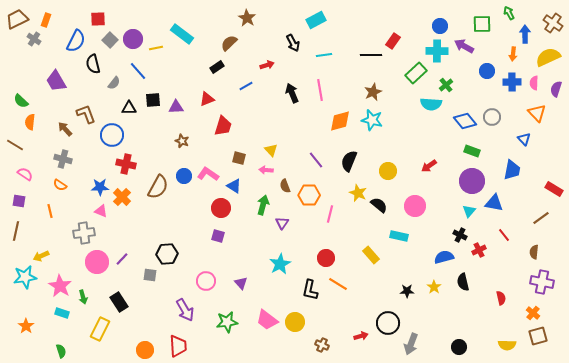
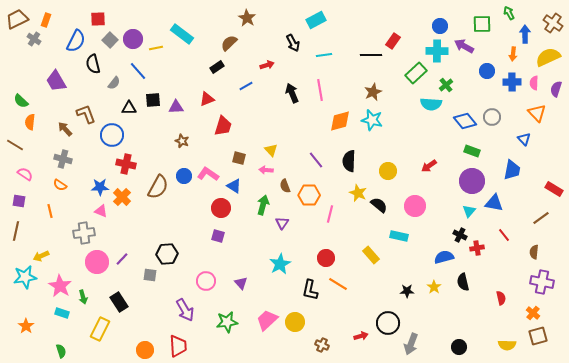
black semicircle at (349, 161): rotated 20 degrees counterclockwise
red cross at (479, 250): moved 2 px left, 2 px up; rotated 16 degrees clockwise
pink trapezoid at (267, 320): rotated 100 degrees clockwise
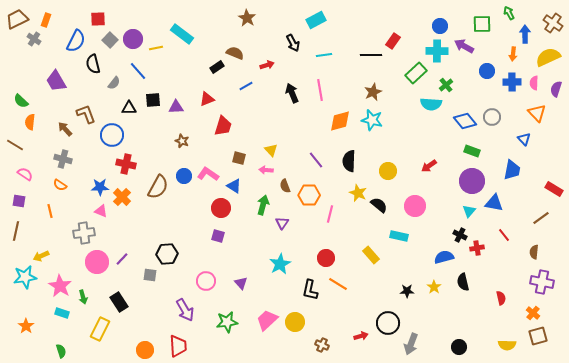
brown semicircle at (229, 43): moved 6 px right, 10 px down; rotated 66 degrees clockwise
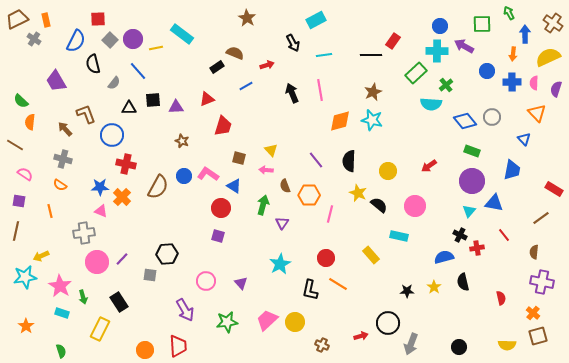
orange rectangle at (46, 20): rotated 32 degrees counterclockwise
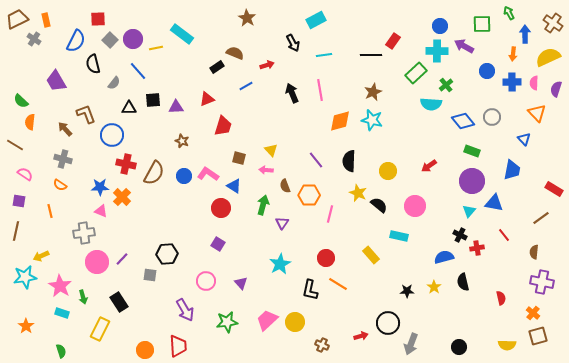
blue diamond at (465, 121): moved 2 px left
brown semicircle at (158, 187): moved 4 px left, 14 px up
purple square at (218, 236): moved 8 px down; rotated 16 degrees clockwise
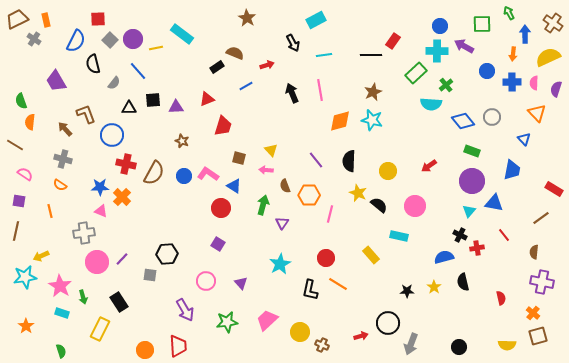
green semicircle at (21, 101): rotated 28 degrees clockwise
yellow circle at (295, 322): moved 5 px right, 10 px down
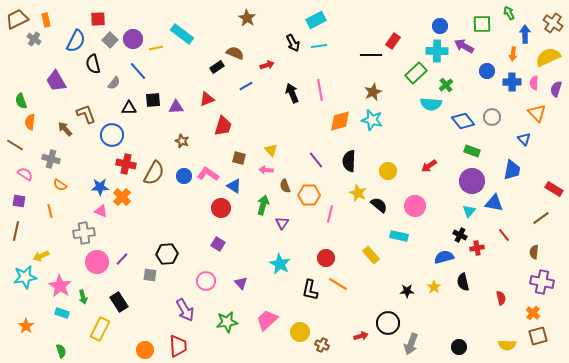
cyan line at (324, 55): moved 5 px left, 9 px up
gray cross at (63, 159): moved 12 px left
cyan star at (280, 264): rotated 15 degrees counterclockwise
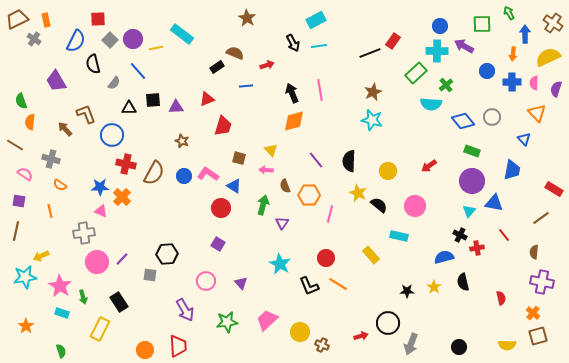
black line at (371, 55): moved 1 px left, 2 px up; rotated 20 degrees counterclockwise
blue line at (246, 86): rotated 24 degrees clockwise
orange diamond at (340, 121): moved 46 px left
black L-shape at (310, 290): moved 1 px left, 4 px up; rotated 35 degrees counterclockwise
